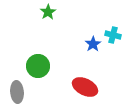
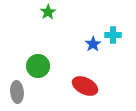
cyan cross: rotated 14 degrees counterclockwise
red ellipse: moved 1 px up
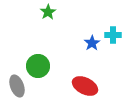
blue star: moved 1 px left, 1 px up
gray ellipse: moved 6 px up; rotated 15 degrees counterclockwise
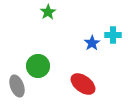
red ellipse: moved 2 px left, 2 px up; rotated 10 degrees clockwise
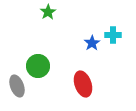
red ellipse: rotated 35 degrees clockwise
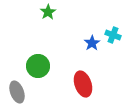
cyan cross: rotated 21 degrees clockwise
gray ellipse: moved 6 px down
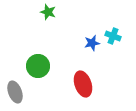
green star: rotated 21 degrees counterclockwise
cyan cross: moved 1 px down
blue star: rotated 21 degrees clockwise
gray ellipse: moved 2 px left
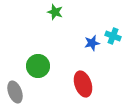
green star: moved 7 px right
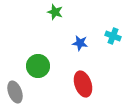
blue star: moved 12 px left; rotated 21 degrees clockwise
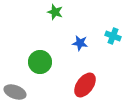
green circle: moved 2 px right, 4 px up
red ellipse: moved 2 px right, 1 px down; rotated 55 degrees clockwise
gray ellipse: rotated 50 degrees counterclockwise
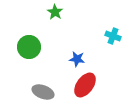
green star: rotated 14 degrees clockwise
blue star: moved 3 px left, 16 px down
green circle: moved 11 px left, 15 px up
gray ellipse: moved 28 px right
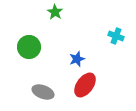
cyan cross: moved 3 px right
blue star: rotated 28 degrees counterclockwise
